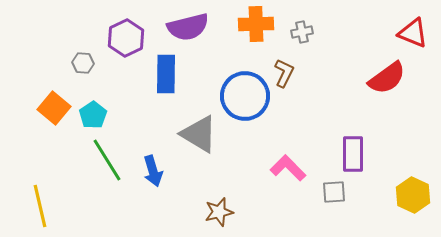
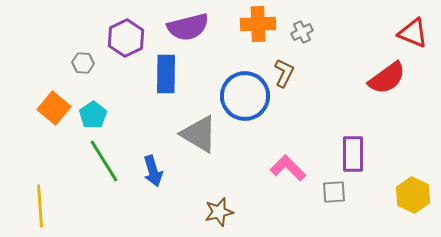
orange cross: moved 2 px right
gray cross: rotated 15 degrees counterclockwise
green line: moved 3 px left, 1 px down
yellow line: rotated 9 degrees clockwise
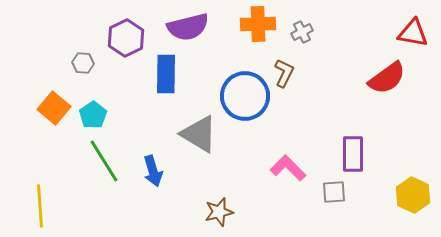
red triangle: rotated 12 degrees counterclockwise
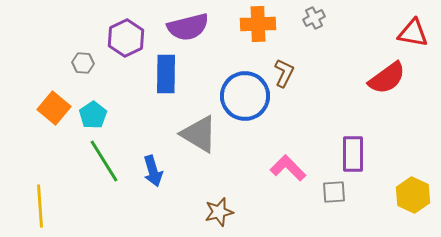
gray cross: moved 12 px right, 14 px up
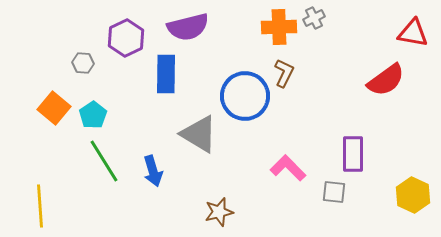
orange cross: moved 21 px right, 3 px down
red semicircle: moved 1 px left, 2 px down
gray square: rotated 10 degrees clockwise
